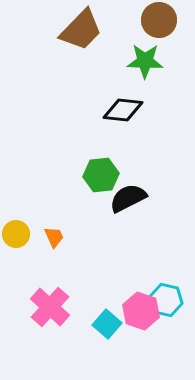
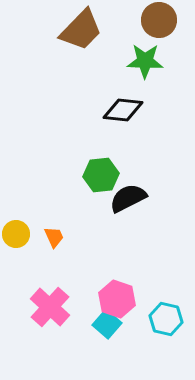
cyan hexagon: moved 19 px down
pink hexagon: moved 24 px left, 12 px up
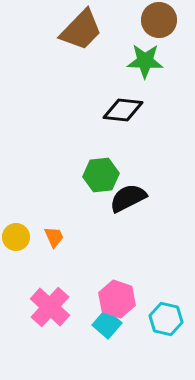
yellow circle: moved 3 px down
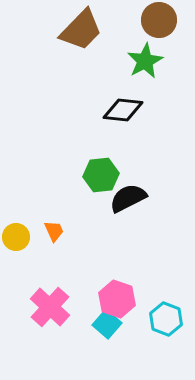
green star: rotated 30 degrees counterclockwise
orange trapezoid: moved 6 px up
cyan hexagon: rotated 8 degrees clockwise
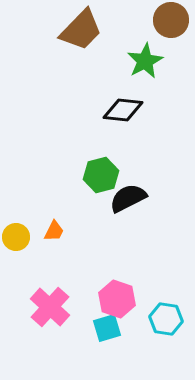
brown circle: moved 12 px right
green hexagon: rotated 8 degrees counterclockwise
orange trapezoid: rotated 50 degrees clockwise
cyan hexagon: rotated 12 degrees counterclockwise
cyan square: moved 4 px down; rotated 32 degrees clockwise
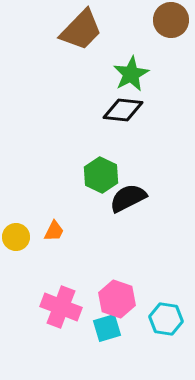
green star: moved 14 px left, 13 px down
green hexagon: rotated 20 degrees counterclockwise
pink cross: moved 11 px right; rotated 21 degrees counterclockwise
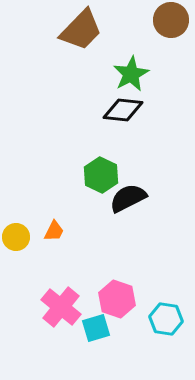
pink cross: rotated 18 degrees clockwise
cyan square: moved 11 px left
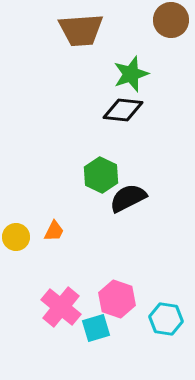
brown trapezoid: rotated 42 degrees clockwise
green star: rotated 9 degrees clockwise
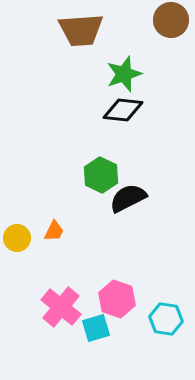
green star: moved 7 px left
yellow circle: moved 1 px right, 1 px down
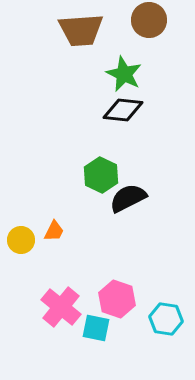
brown circle: moved 22 px left
green star: rotated 27 degrees counterclockwise
yellow circle: moved 4 px right, 2 px down
cyan square: rotated 28 degrees clockwise
